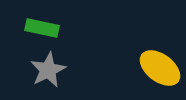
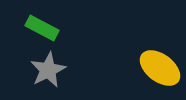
green rectangle: rotated 16 degrees clockwise
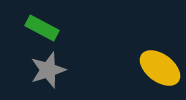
gray star: rotated 9 degrees clockwise
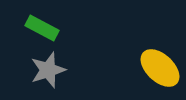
yellow ellipse: rotated 6 degrees clockwise
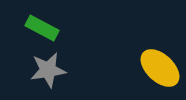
gray star: rotated 9 degrees clockwise
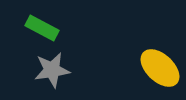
gray star: moved 4 px right
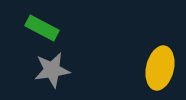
yellow ellipse: rotated 60 degrees clockwise
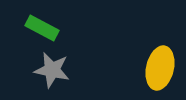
gray star: rotated 21 degrees clockwise
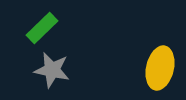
green rectangle: rotated 72 degrees counterclockwise
